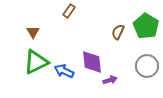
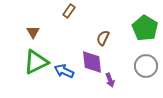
green pentagon: moved 1 px left, 2 px down
brown semicircle: moved 15 px left, 6 px down
gray circle: moved 1 px left
purple arrow: rotated 88 degrees clockwise
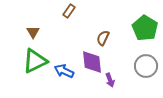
green triangle: moved 1 px left, 1 px up
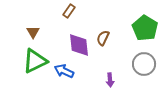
purple diamond: moved 13 px left, 17 px up
gray circle: moved 2 px left, 2 px up
purple arrow: rotated 16 degrees clockwise
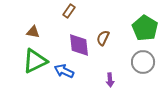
brown triangle: rotated 48 degrees counterclockwise
gray circle: moved 1 px left, 2 px up
